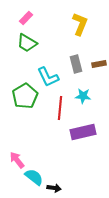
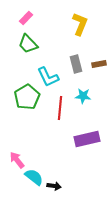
green trapezoid: moved 1 px right, 1 px down; rotated 15 degrees clockwise
green pentagon: moved 2 px right, 1 px down
purple rectangle: moved 4 px right, 7 px down
black arrow: moved 2 px up
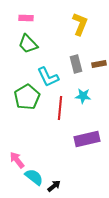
pink rectangle: rotated 48 degrees clockwise
black arrow: rotated 48 degrees counterclockwise
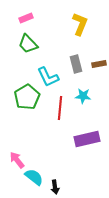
pink rectangle: rotated 24 degrees counterclockwise
black arrow: moved 1 px right, 1 px down; rotated 120 degrees clockwise
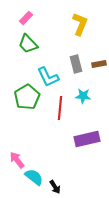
pink rectangle: rotated 24 degrees counterclockwise
black arrow: rotated 24 degrees counterclockwise
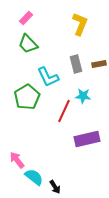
red line: moved 4 px right, 3 px down; rotated 20 degrees clockwise
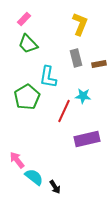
pink rectangle: moved 2 px left, 1 px down
gray rectangle: moved 6 px up
cyan L-shape: rotated 35 degrees clockwise
